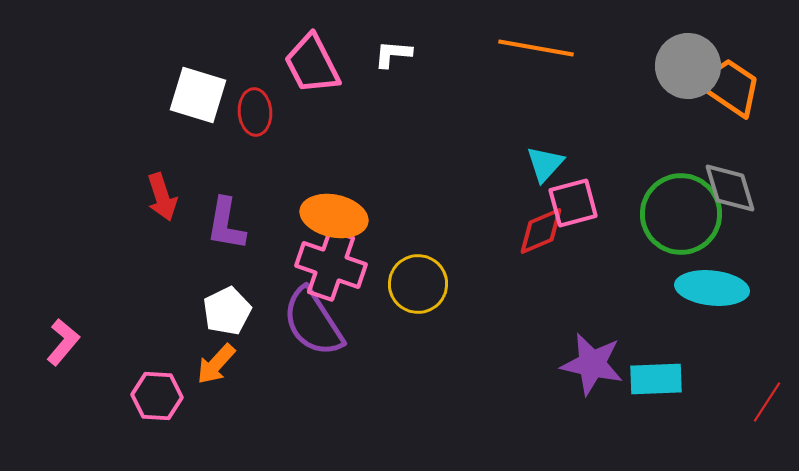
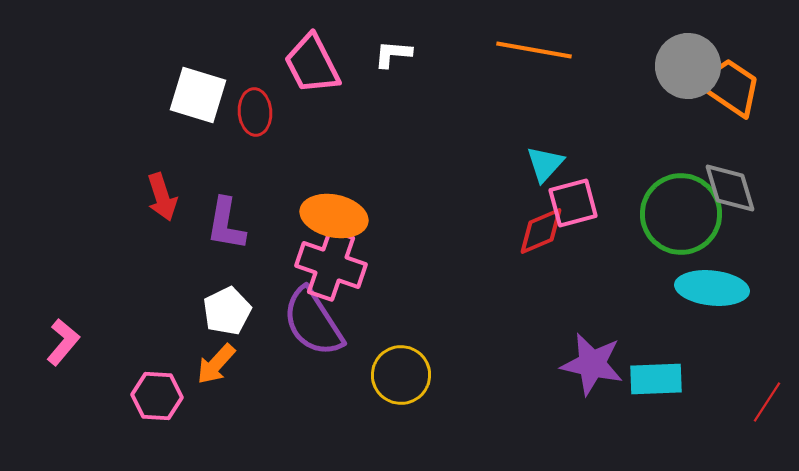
orange line: moved 2 px left, 2 px down
yellow circle: moved 17 px left, 91 px down
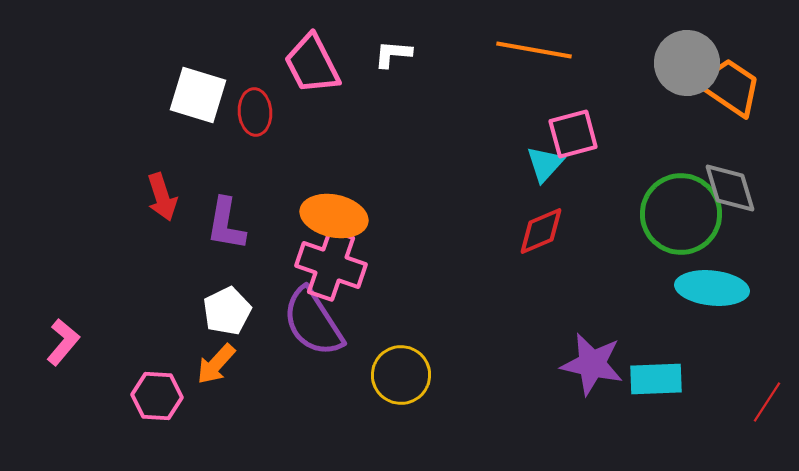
gray circle: moved 1 px left, 3 px up
pink square: moved 69 px up
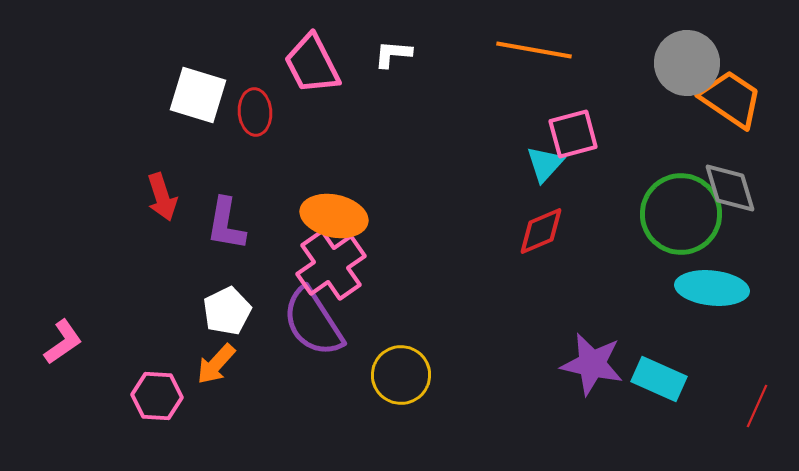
orange trapezoid: moved 1 px right, 12 px down
pink cross: rotated 36 degrees clockwise
pink L-shape: rotated 15 degrees clockwise
cyan rectangle: moved 3 px right; rotated 26 degrees clockwise
red line: moved 10 px left, 4 px down; rotated 9 degrees counterclockwise
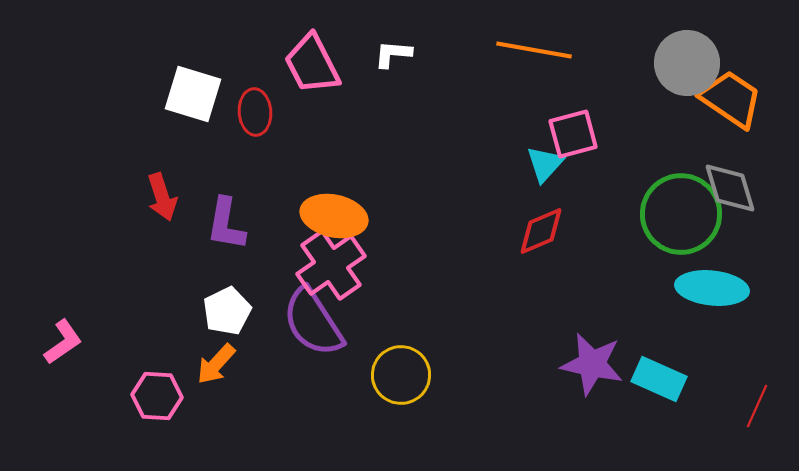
white square: moved 5 px left, 1 px up
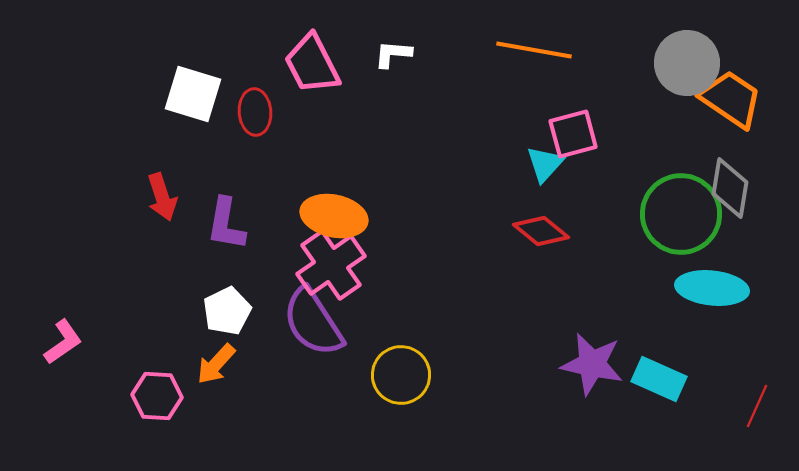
gray diamond: rotated 26 degrees clockwise
red diamond: rotated 62 degrees clockwise
